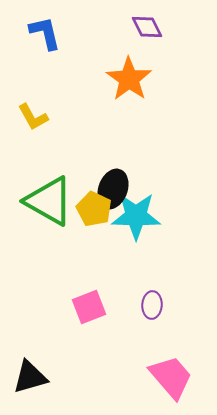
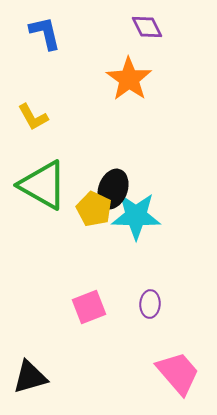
green triangle: moved 6 px left, 16 px up
purple ellipse: moved 2 px left, 1 px up
pink trapezoid: moved 7 px right, 4 px up
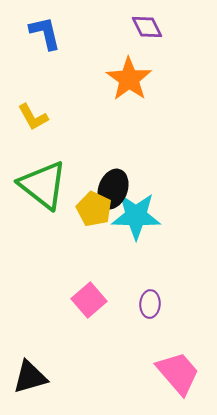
green triangle: rotated 8 degrees clockwise
pink square: moved 7 px up; rotated 20 degrees counterclockwise
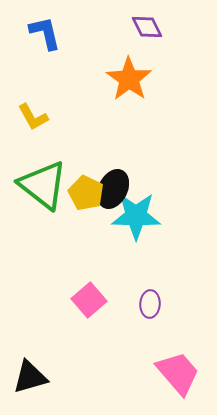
black ellipse: rotated 6 degrees clockwise
yellow pentagon: moved 8 px left, 16 px up
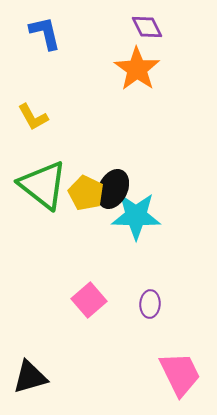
orange star: moved 8 px right, 10 px up
pink trapezoid: moved 2 px right, 1 px down; rotated 15 degrees clockwise
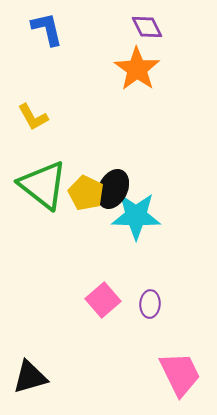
blue L-shape: moved 2 px right, 4 px up
pink square: moved 14 px right
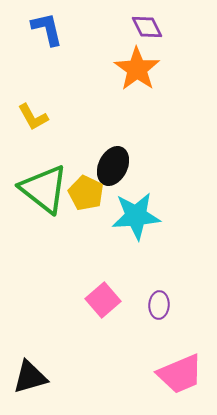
green triangle: moved 1 px right, 4 px down
black ellipse: moved 23 px up
cyan star: rotated 6 degrees counterclockwise
purple ellipse: moved 9 px right, 1 px down
pink trapezoid: rotated 93 degrees clockwise
